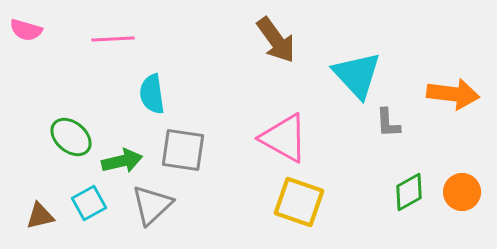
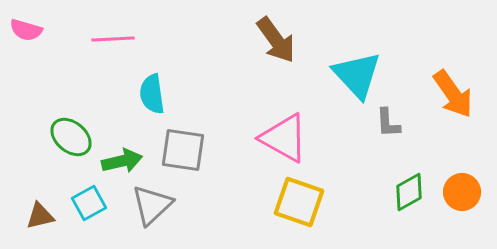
orange arrow: rotated 48 degrees clockwise
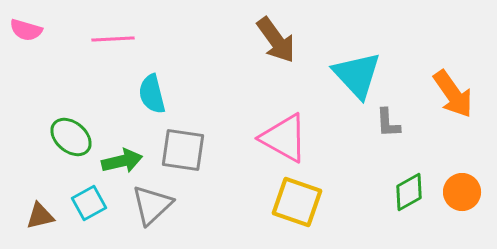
cyan semicircle: rotated 6 degrees counterclockwise
yellow square: moved 2 px left
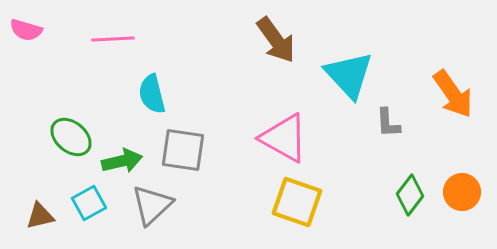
cyan triangle: moved 8 px left
green diamond: moved 1 px right, 3 px down; rotated 24 degrees counterclockwise
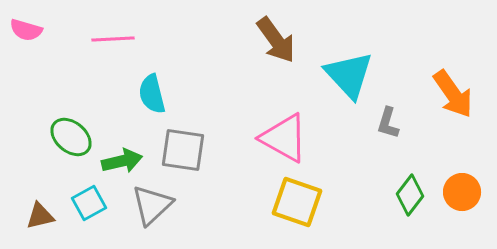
gray L-shape: rotated 20 degrees clockwise
